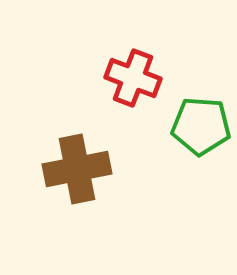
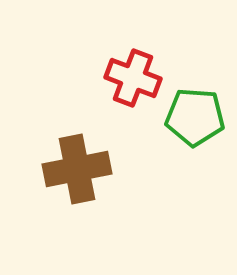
green pentagon: moved 6 px left, 9 px up
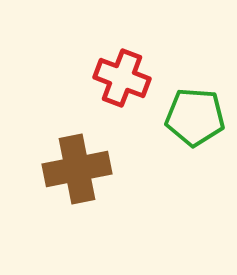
red cross: moved 11 px left
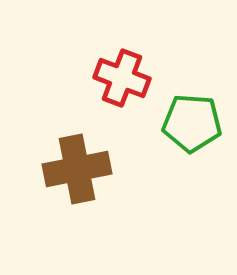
green pentagon: moved 3 px left, 6 px down
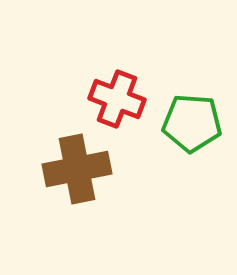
red cross: moved 5 px left, 21 px down
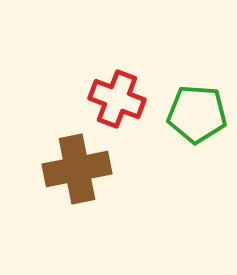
green pentagon: moved 5 px right, 9 px up
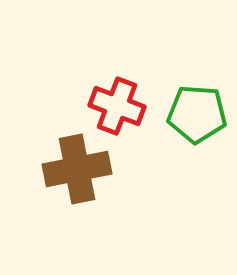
red cross: moved 7 px down
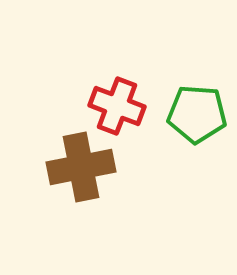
brown cross: moved 4 px right, 2 px up
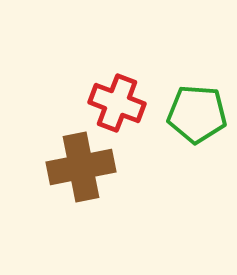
red cross: moved 3 px up
